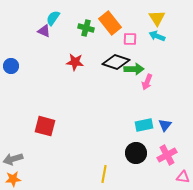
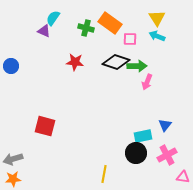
orange rectangle: rotated 15 degrees counterclockwise
green arrow: moved 3 px right, 3 px up
cyan rectangle: moved 1 px left, 11 px down
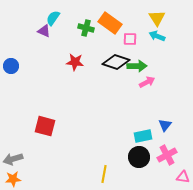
pink arrow: rotated 140 degrees counterclockwise
black circle: moved 3 px right, 4 px down
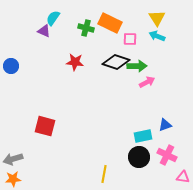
orange rectangle: rotated 10 degrees counterclockwise
blue triangle: rotated 32 degrees clockwise
pink cross: rotated 36 degrees counterclockwise
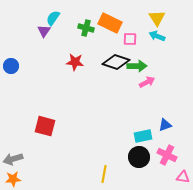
purple triangle: rotated 40 degrees clockwise
